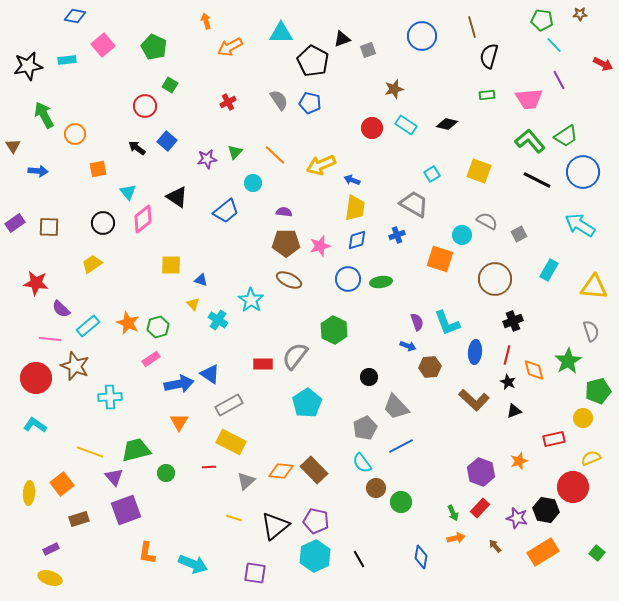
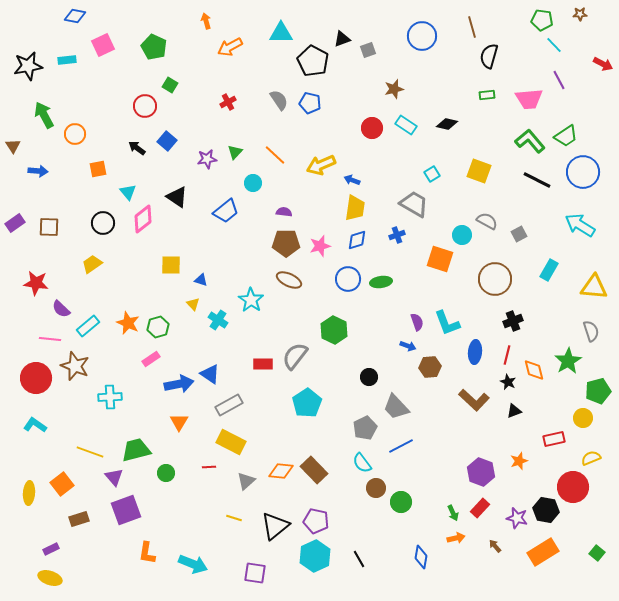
pink square at (103, 45): rotated 15 degrees clockwise
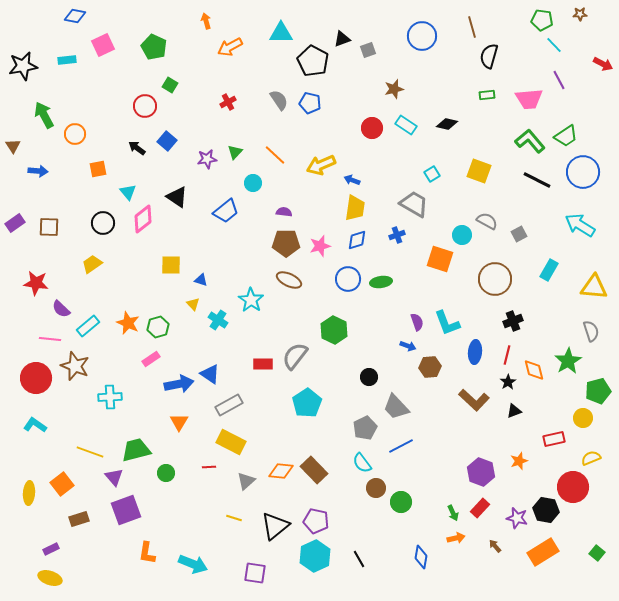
black star at (28, 66): moved 5 px left
black star at (508, 382): rotated 14 degrees clockwise
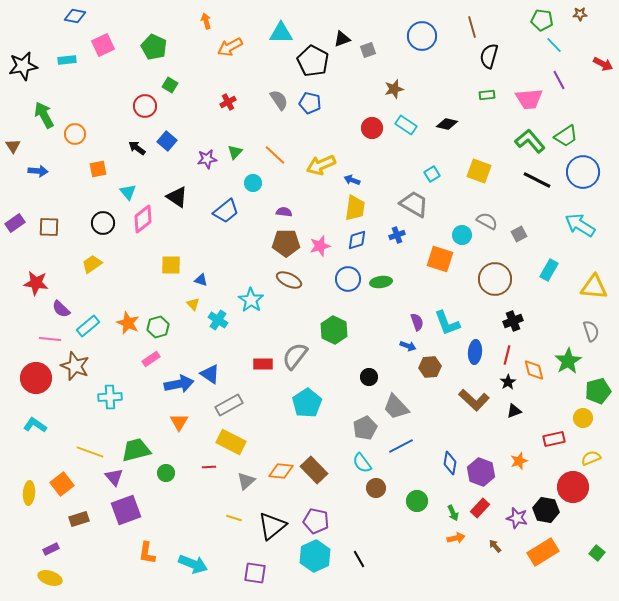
green circle at (401, 502): moved 16 px right, 1 px up
black triangle at (275, 526): moved 3 px left
blue diamond at (421, 557): moved 29 px right, 94 px up
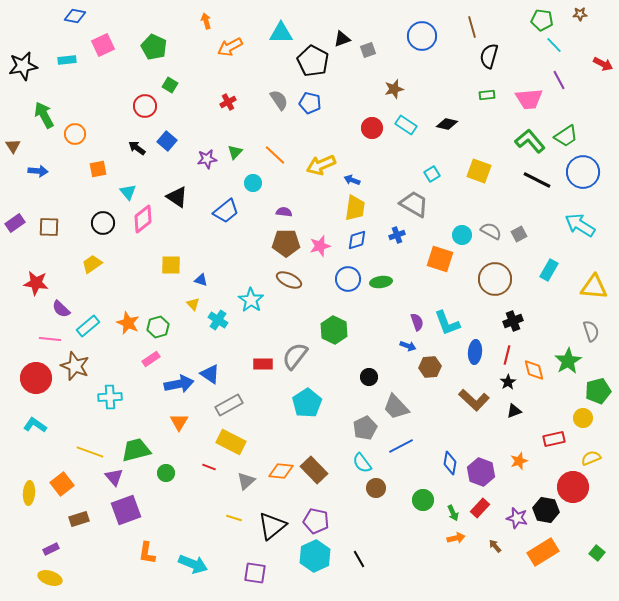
gray semicircle at (487, 221): moved 4 px right, 10 px down
red line at (209, 467): rotated 24 degrees clockwise
green circle at (417, 501): moved 6 px right, 1 px up
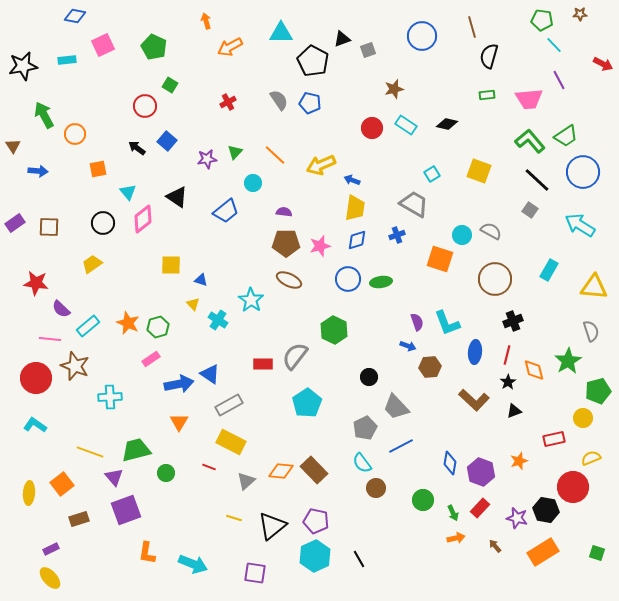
black line at (537, 180): rotated 16 degrees clockwise
gray square at (519, 234): moved 11 px right, 24 px up; rotated 28 degrees counterclockwise
green square at (597, 553): rotated 21 degrees counterclockwise
yellow ellipse at (50, 578): rotated 30 degrees clockwise
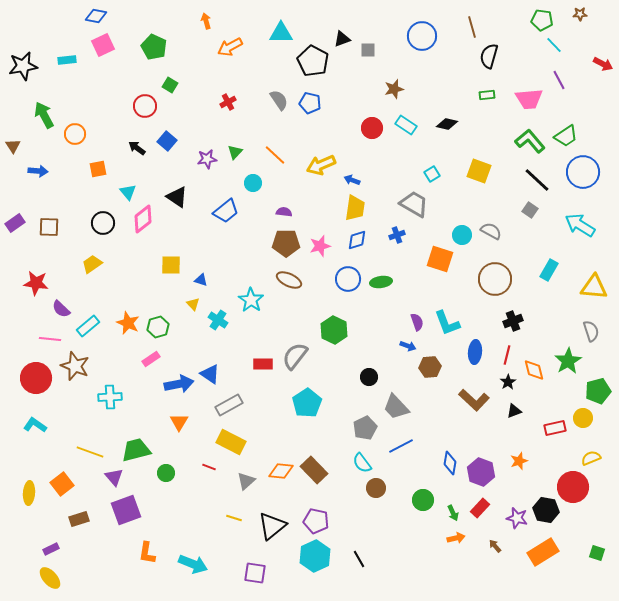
blue diamond at (75, 16): moved 21 px right
gray square at (368, 50): rotated 21 degrees clockwise
red rectangle at (554, 439): moved 1 px right, 11 px up
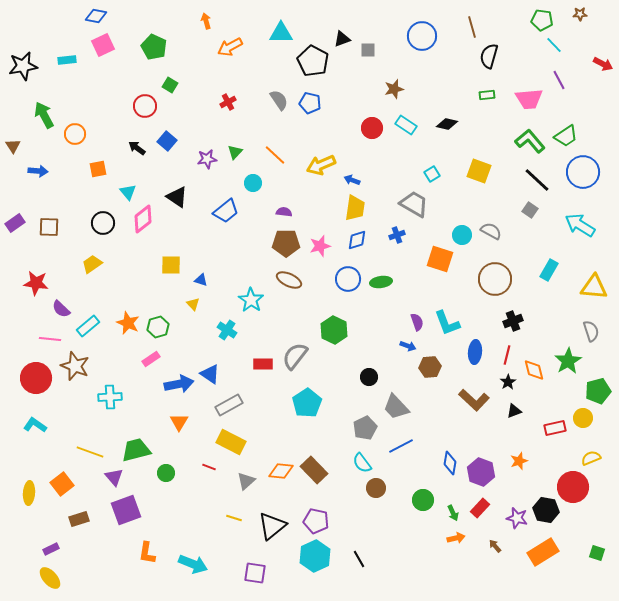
cyan cross at (218, 320): moved 9 px right, 10 px down
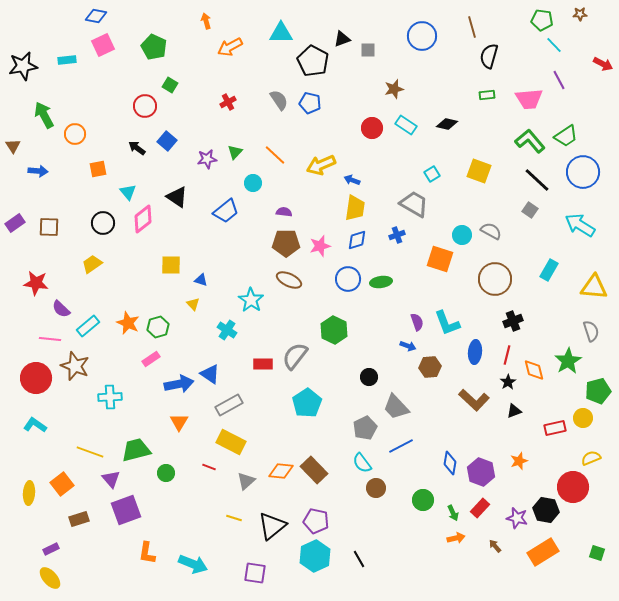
purple triangle at (114, 477): moved 3 px left, 2 px down
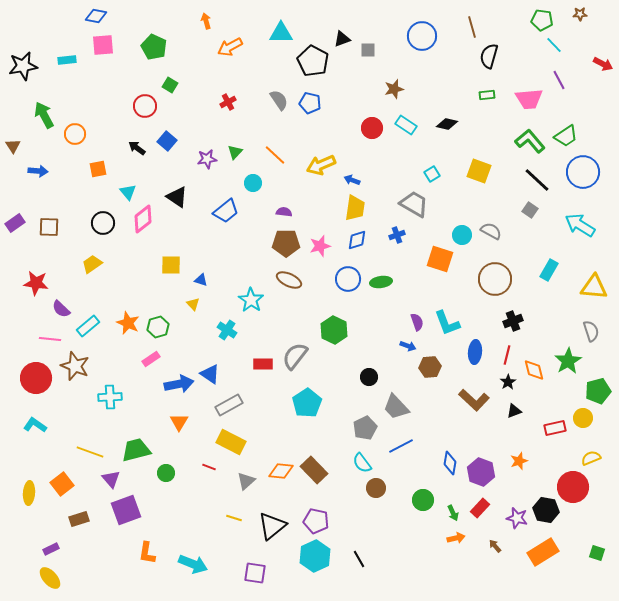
pink square at (103, 45): rotated 20 degrees clockwise
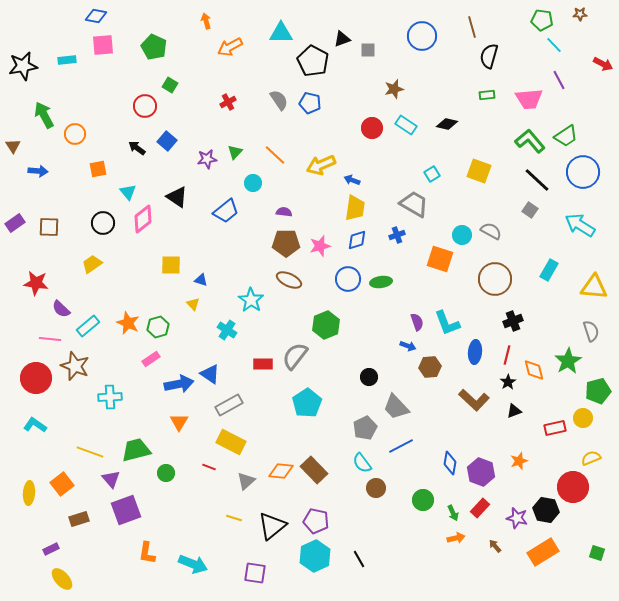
green hexagon at (334, 330): moved 8 px left, 5 px up; rotated 12 degrees clockwise
yellow ellipse at (50, 578): moved 12 px right, 1 px down
